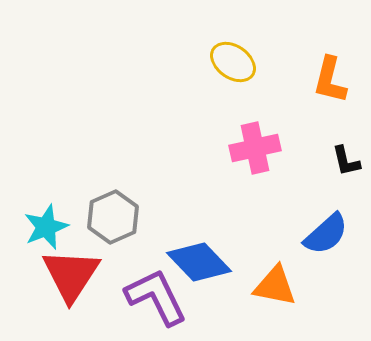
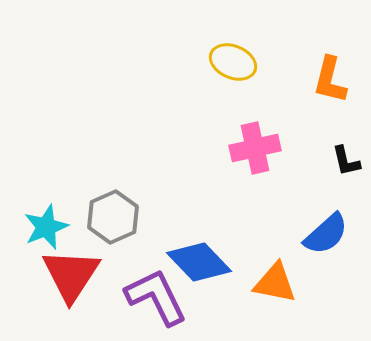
yellow ellipse: rotated 12 degrees counterclockwise
orange triangle: moved 3 px up
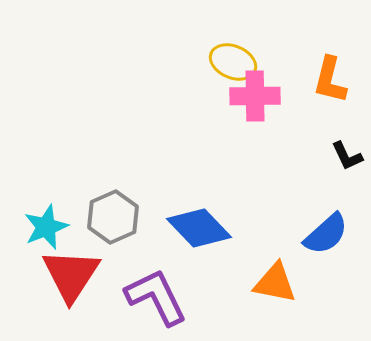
pink cross: moved 52 px up; rotated 12 degrees clockwise
black L-shape: moved 1 px right, 5 px up; rotated 12 degrees counterclockwise
blue diamond: moved 34 px up
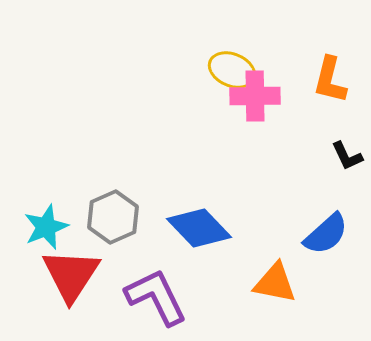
yellow ellipse: moved 1 px left, 8 px down
